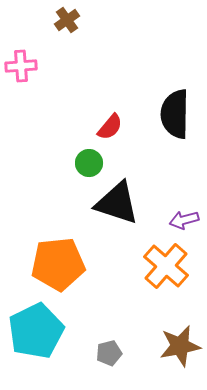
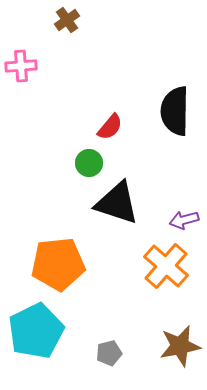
black semicircle: moved 3 px up
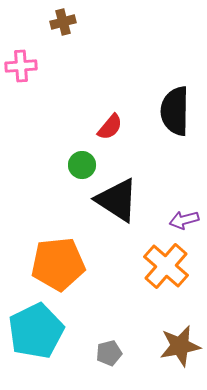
brown cross: moved 4 px left, 2 px down; rotated 20 degrees clockwise
green circle: moved 7 px left, 2 px down
black triangle: moved 3 px up; rotated 15 degrees clockwise
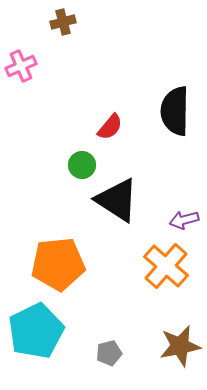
pink cross: rotated 20 degrees counterclockwise
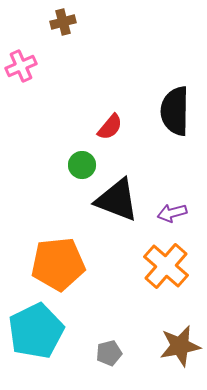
black triangle: rotated 12 degrees counterclockwise
purple arrow: moved 12 px left, 7 px up
